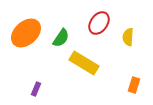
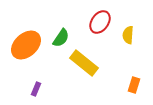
red ellipse: moved 1 px right, 1 px up
orange ellipse: moved 12 px down
yellow semicircle: moved 2 px up
yellow rectangle: rotated 8 degrees clockwise
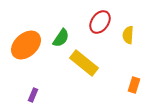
purple rectangle: moved 3 px left, 6 px down
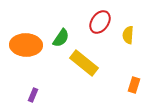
orange ellipse: rotated 44 degrees clockwise
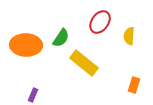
yellow semicircle: moved 1 px right, 1 px down
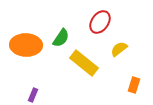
yellow semicircle: moved 10 px left, 13 px down; rotated 48 degrees clockwise
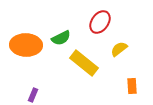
green semicircle: rotated 30 degrees clockwise
orange rectangle: moved 2 px left, 1 px down; rotated 21 degrees counterclockwise
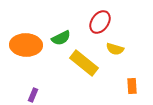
yellow semicircle: moved 4 px left; rotated 126 degrees counterclockwise
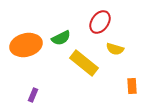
orange ellipse: rotated 16 degrees counterclockwise
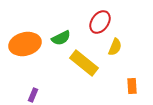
orange ellipse: moved 1 px left, 1 px up
yellow semicircle: moved 2 px up; rotated 84 degrees counterclockwise
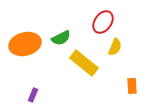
red ellipse: moved 3 px right
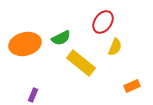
yellow rectangle: moved 3 px left
orange rectangle: rotated 70 degrees clockwise
